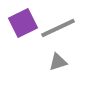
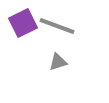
gray line: moved 1 px left, 2 px up; rotated 45 degrees clockwise
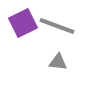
gray triangle: rotated 24 degrees clockwise
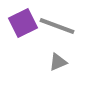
gray triangle: rotated 30 degrees counterclockwise
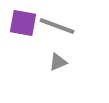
purple square: rotated 36 degrees clockwise
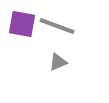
purple square: moved 1 px left, 1 px down
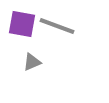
gray triangle: moved 26 px left
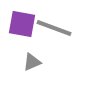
gray line: moved 3 px left, 2 px down
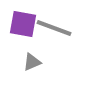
purple square: moved 1 px right
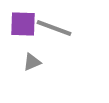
purple square: rotated 8 degrees counterclockwise
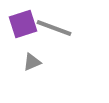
purple square: rotated 20 degrees counterclockwise
